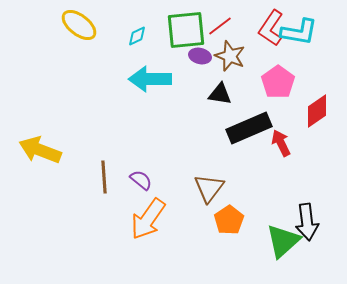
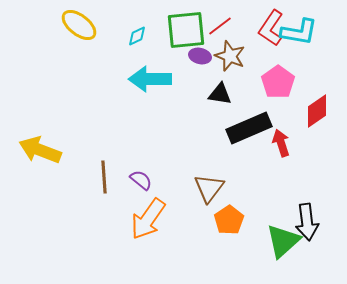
red arrow: rotated 8 degrees clockwise
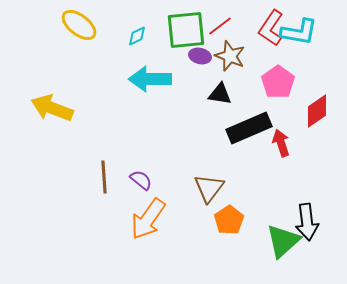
yellow arrow: moved 12 px right, 42 px up
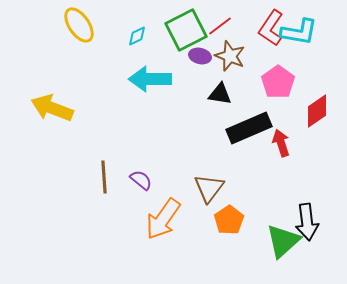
yellow ellipse: rotated 18 degrees clockwise
green square: rotated 21 degrees counterclockwise
orange arrow: moved 15 px right
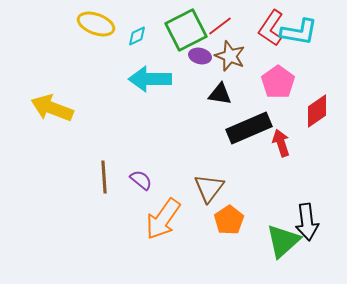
yellow ellipse: moved 17 px right, 1 px up; rotated 36 degrees counterclockwise
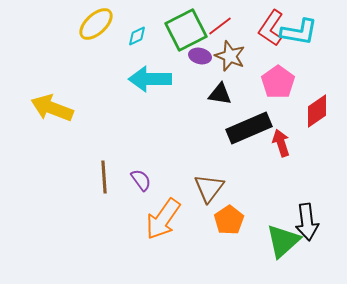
yellow ellipse: rotated 63 degrees counterclockwise
purple semicircle: rotated 15 degrees clockwise
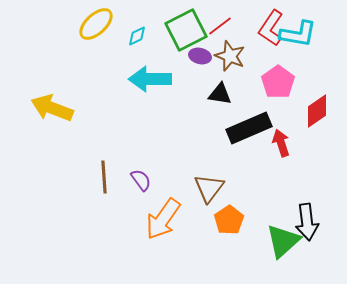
cyan L-shape: moved 1 px left, 2 px down
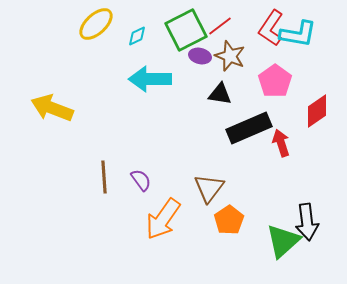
pink pentagon: moved 3 px left, 1 px up
